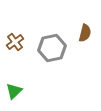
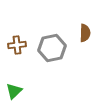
brown semicircle: rotated 12 degrees counterclockwise
brown cross: moved 2 px right, 3 px down; rotated 30 degrees clockwise
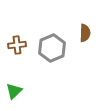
gray hexagon: rotated 12 degrees counterclockwise
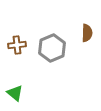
brown semicircle: moved 2 px right
green triangle: moved 1 px right, 2 px down; rotated 36 degrees counterclockwise
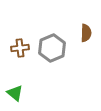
brown semicircle: moved 1 px left
brown cross: moved 3 px right, 3 px down
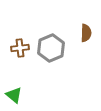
gray hexagon: moved 1 px left
green triangle: moved 1 px left, 2 px down
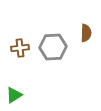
gray hexagon: moved 2 px right, 1 px up; rotated 20 degrees clockwise
green triangle: rotated 48 degrees clockwise
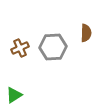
brown cross: rotated 18 degrees counterclockwise
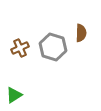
brown semicircle: moved 5 px left
gray hexagon: rotated 20 degrees clockwise
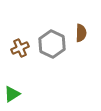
gray hexagon: moved 1 px left, 3 px up; rotated 8 degrees clockwise
green triangle: moved 2 px left, 1 px up
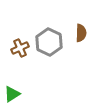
gray hexagon: moved 3 px left, 2 px up
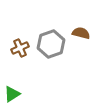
brown semicircle: rotated 78 degrees counterclockwise
gray hexagon: moved 2 px right, 2 px down; rotated 16 degrees clockwise
